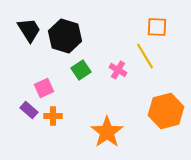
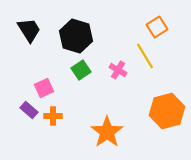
orange square: rotated 35 degrees counterclockwise
black hexagon: moved 11 px right
orange hexagon: moved 1 px right
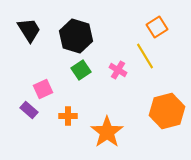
pink square: moved 1 px left, 1 px down
orange cross: moved 15 px right
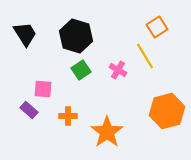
black trapezoid: moved 4 px left, 4 px down
pink square: rotated 30 degrees clockwise
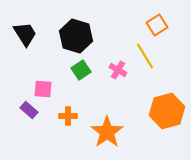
orange square: moved 2 px up
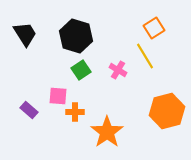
orange square: moved 3 px left, 3 px down
pink square: moved 15 px right, 7 px down
orange cross: moved 7 px right, 4 px up
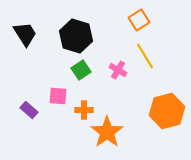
orange square: moved 15 px left, 8 px up
orange cross: moved 9 px right, 2 px up
